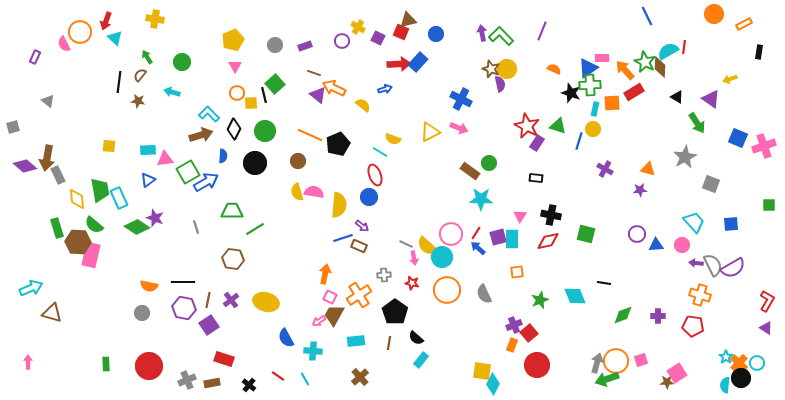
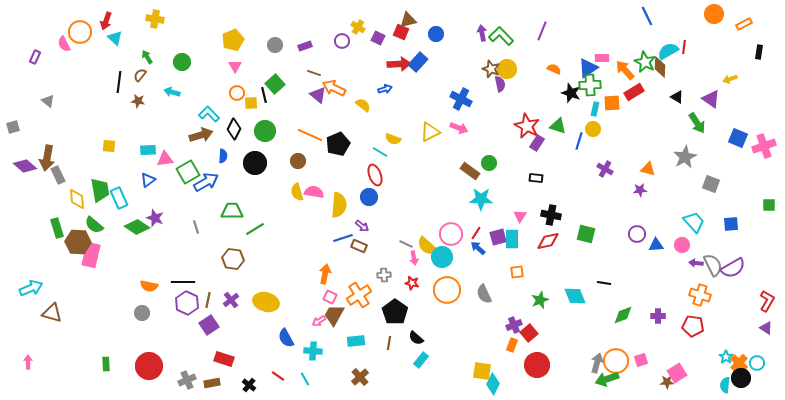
purple hexagon at (184, 308): moved 3 px right, 5 px up; rotated 15 degrees clockwise
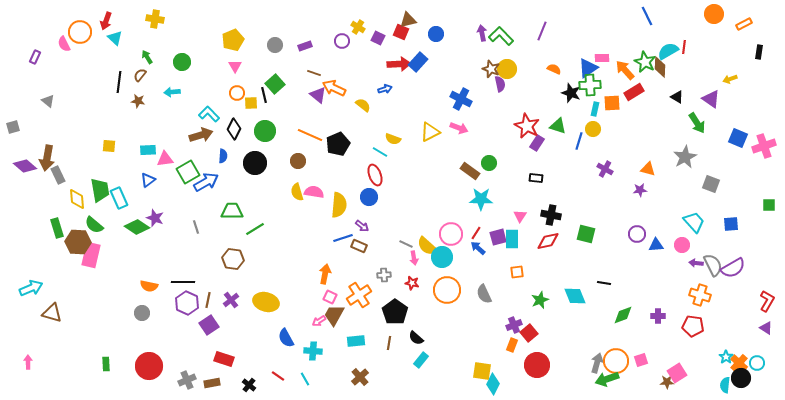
cyan arrow at (172, 92): rotated 21 degrees counterclockwise
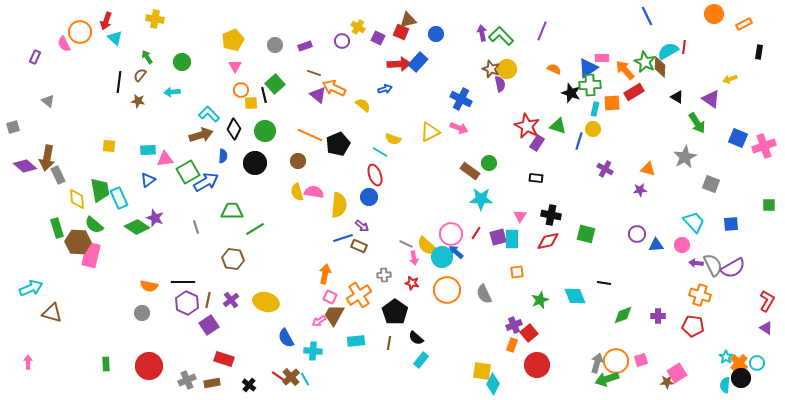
orange circle at (237, 93): moved 4 px right, 3 px up
blue arrow at (478, 248): moved 22 px left, 4 px down
brown cross at (360, 377): moved 69 px left
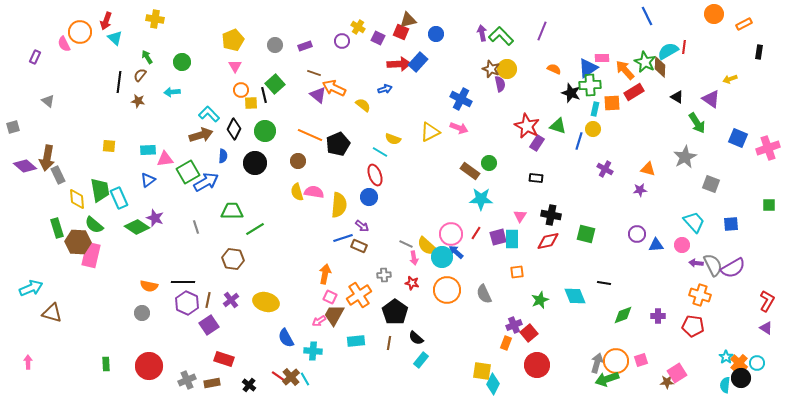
pink cross at (764, 146): moved 4 px right, 2 px down
orange rectangle at (512, 345): moved 6 px left, 2 px up
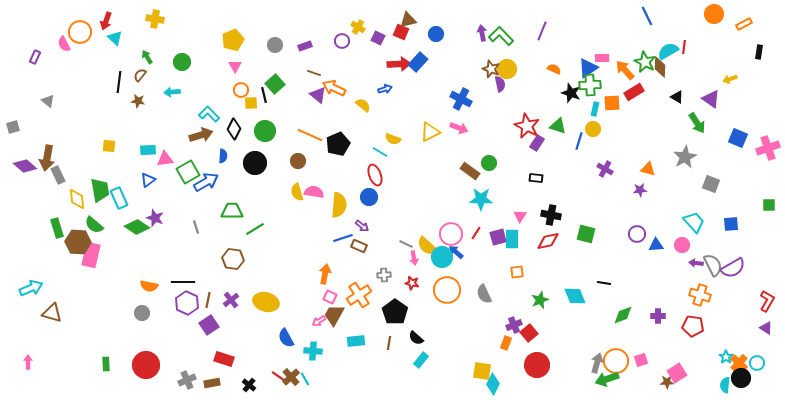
red circle at (149, 366): moved 3 px left, 1 px up
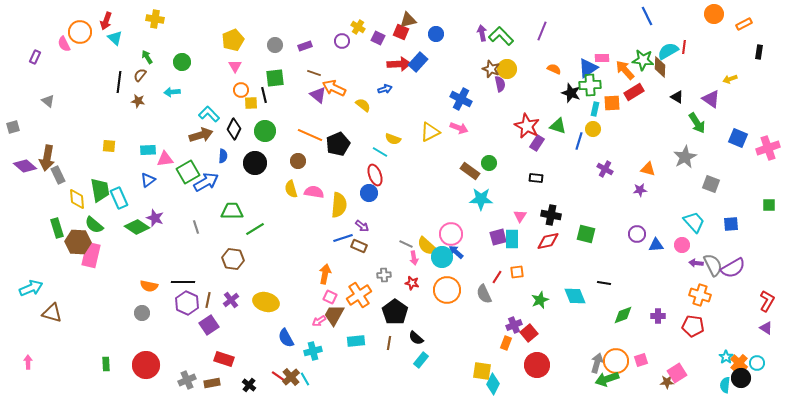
green star at (645, 62): moved 2 px left, 2 px up; rotated 20 degrees counterclockwise
green square at (275, 84): moved 6 px up; rotated 36 degrees clockwise
yellow semicircle at (297, 192): moved 6 px left, 3 px up
blue circle at (369, 197): moved 4 px up
red line at (476, 233): moved 21 px right, 44 px down
cyan cross at (313, 351): rotated 18 degrees counterclockwise
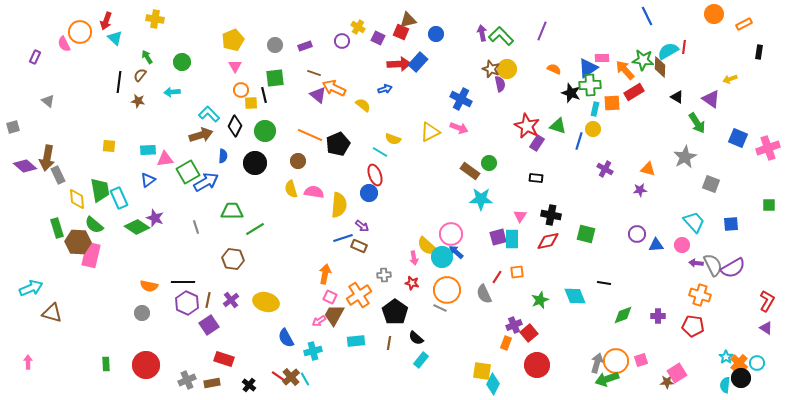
black diamond at (234, 129): moved 1 px right, 3 px up
gray line at (406, 244): moved 34 px right, 64 px down
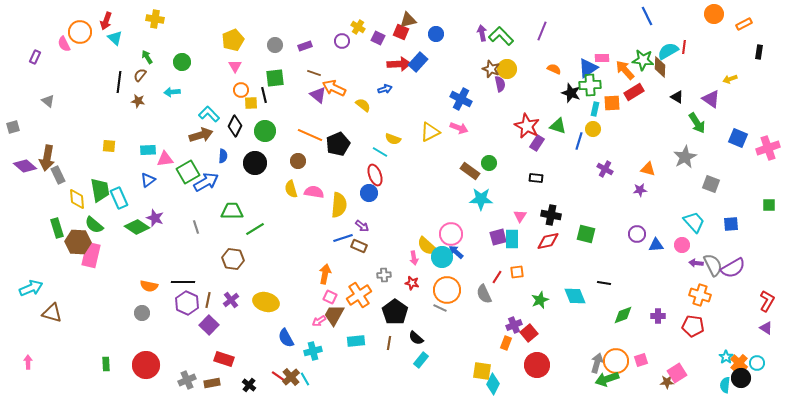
purple square at (209, 325): rotated 12 degrees counterclockwise
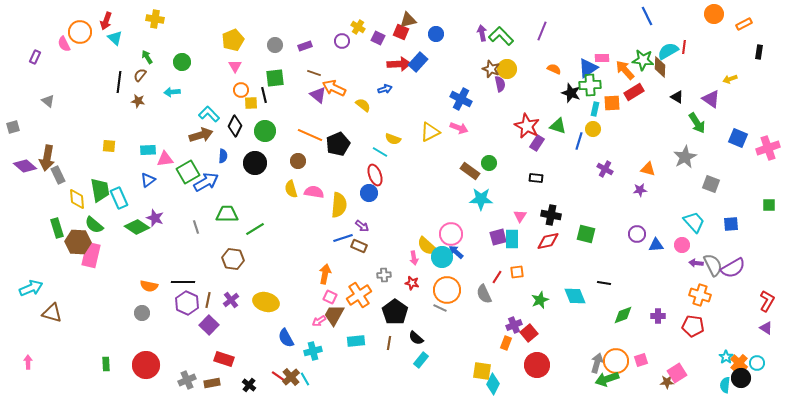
green trapezoid at (232, 211): moved 5 px left, 3 px down
